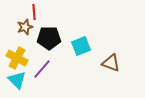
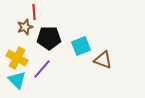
brown triangle: moved 8 px left, 3 px up
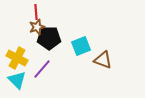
red line: moved 2 px right
brown star: moved 12 px right
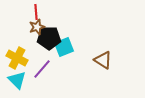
cyan square: moved 17 px left, 1 px down
brown triangle: rotated 12 degrees clockwise
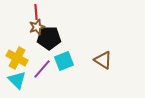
cyan square: moved 14 px down
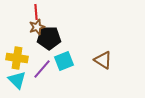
yellow cross: rotated 20 degrees counterclockwise
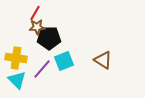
red line: moved 1 px left, 1 px down; rotated 35 degrees clockwise
brown star: rotated 14 degrees clockwise
yellow cross: moved 1 px left
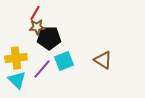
yellow cross: rotated 15 degrees counterclockwise
